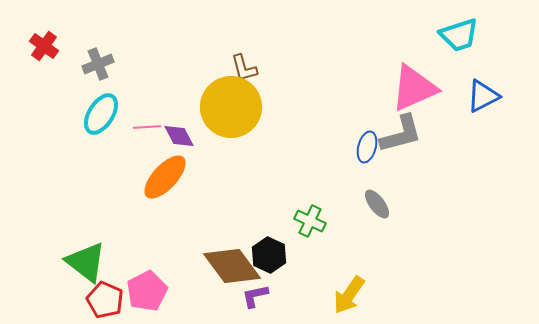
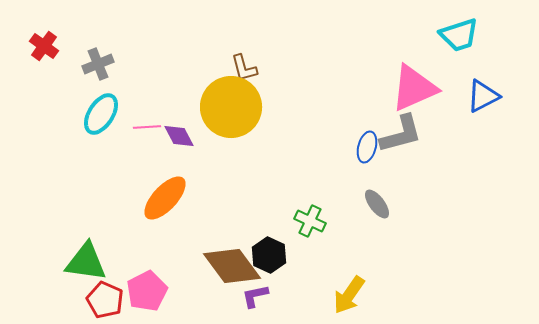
orange ellipse: moved 21 px down
green triangle: rotated 30 degrees counterclockwise
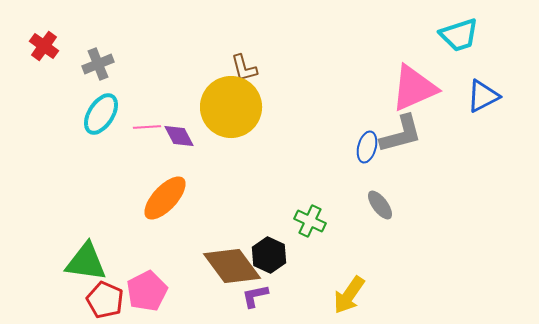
gray ellipse: moved 3 px right, 1 px down
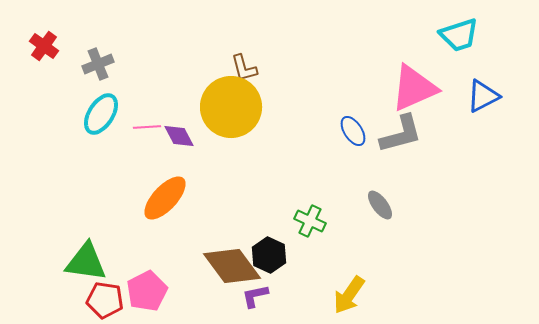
blue ellipse: moved 14 px left, 16 px up; rotated 48 degrees counterclockwise
red pentagon: rotated 15 degrees counterclockwise
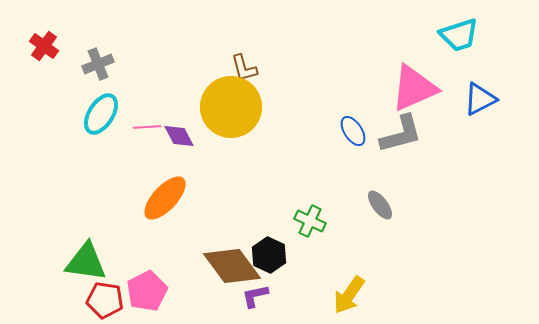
blue triangle: moved 3 px left, 3 px down
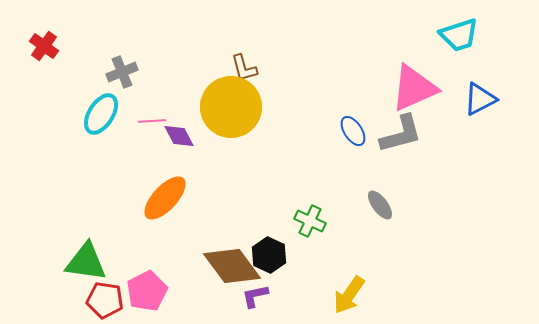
gray cross: moved 24 px right, 8 px down
pink line: moved 5 px right, 6 px up
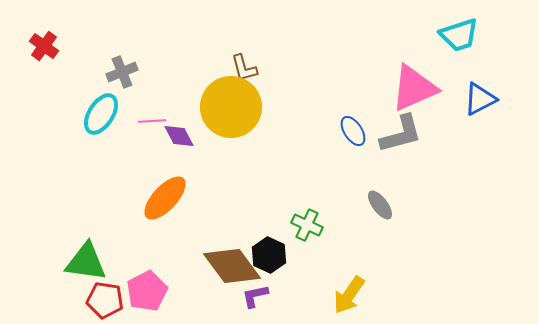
green cross: moved 3 px left, 4 px down
